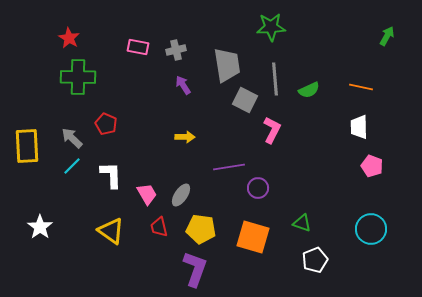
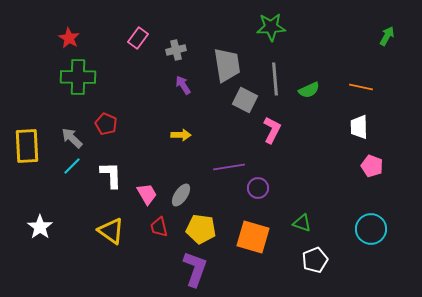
pink rectangle: moved 9 px up; rotated 65 degrees counterclockwise
yellow arrow: moved 4 px left, 2 px up
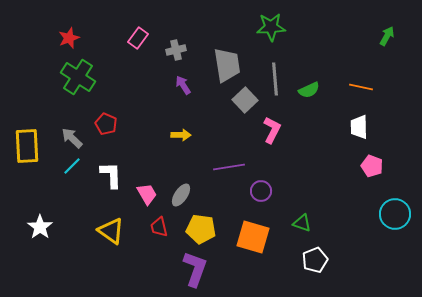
red star: rotated 20 degrees clockwise
green cross: rotated 32 degrees clockwise
gray square: rotated 20 degrees clockwise
purple circle: moved 3 px right, 3 px down
cyan circle: moved 24 px right, 15 px up
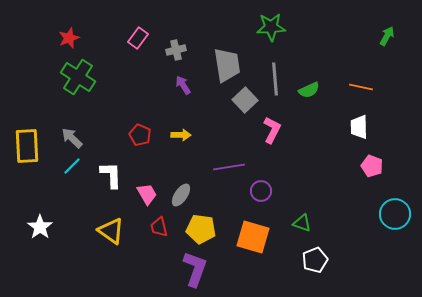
red pentagon: moved 34 px right, 11 px down
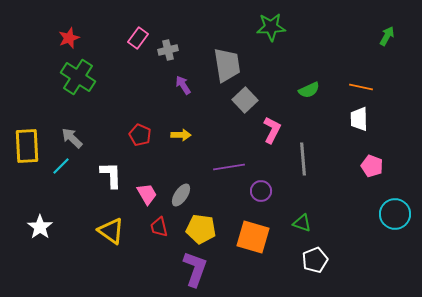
gray cross: moved 8 px left
gray line: moved 28 px right, 80 px down
white trapezoid: moved 8 px up
cyan line: moved 11 px left
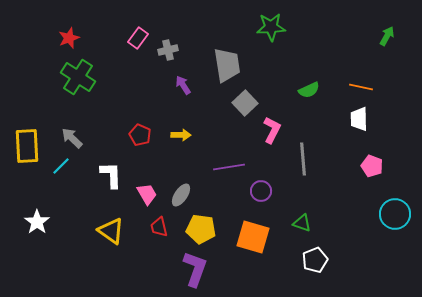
gray square: moved 3 px down
white star: moved 3 px left, 5 px up
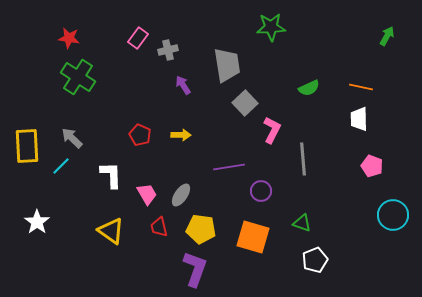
red star: rotated 30 degrees clockwise
green semicircle: moved 2 px up
cyan circle: moved 2 px left, 1 px down
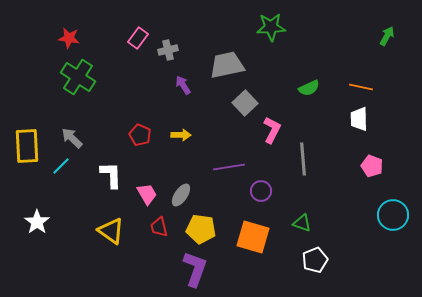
gray trapezoid: rotated 93 degrees counterclockwise
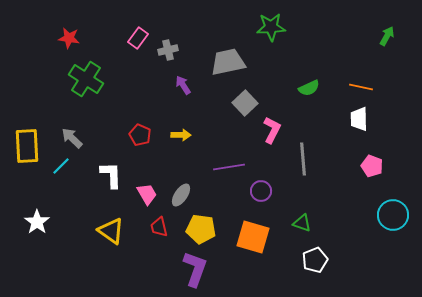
gray trapezoid: moved 1 px right, 3 px up
green cross: moved 8 px right, 2 px down
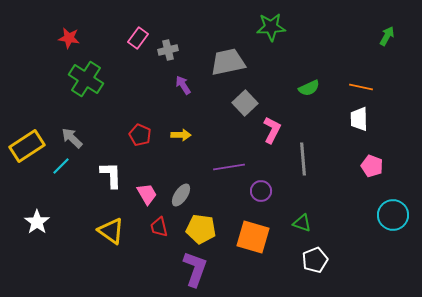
yellow rectangle: rotated 60 degrees clockwise
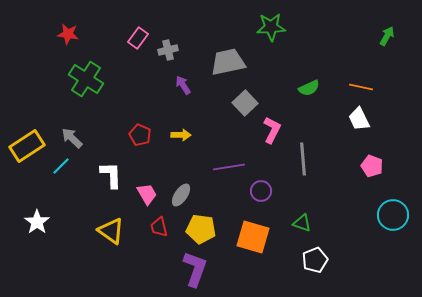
red star: moved 1 px left, 4 px up
white trapezoid: rotated 25 degrees counterclockwise
